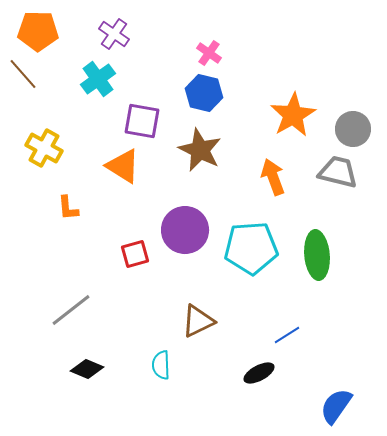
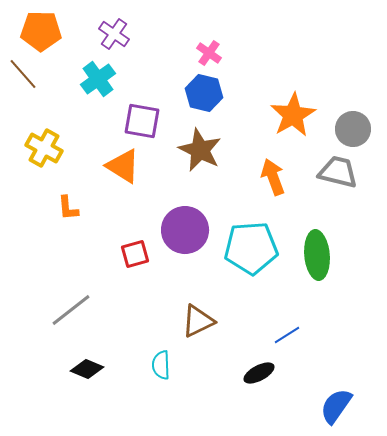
orange pentagon: moved 3 px right
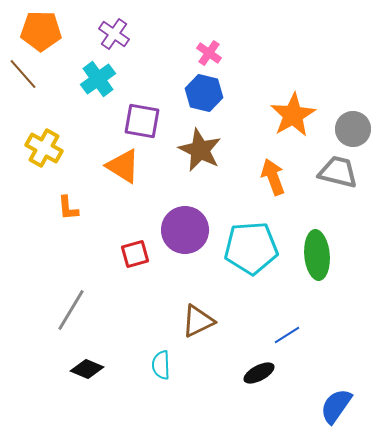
gray line: rotated 21 degrees counterclockwise
